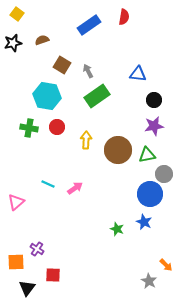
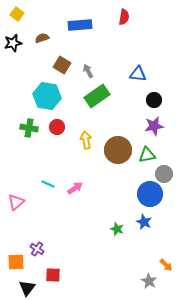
blue rectangle: moved 9 px left; rotated 30 degrees clockwise
brown semicircle: moved 2 px up
yellow arrow: rotated 12 degrees counterclockwise
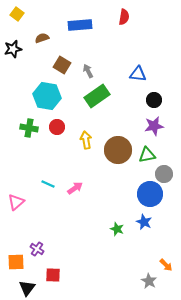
black star: moved 6 px down
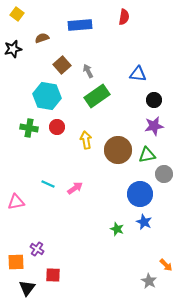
brown square: rotated 18 degrees clockwise
blue circle: moved 10 px left
pink triangle: rotated 30 degrees clockwise
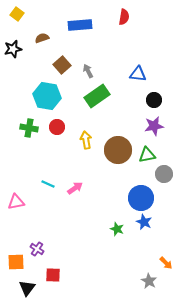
blue circle: moved 1 px right, 4 px down
orange arrow: moved 2 px up
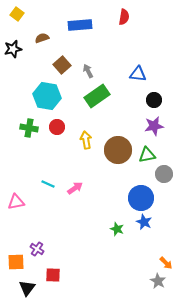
gray star: moved 9 px right
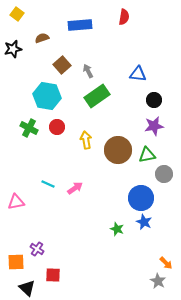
green cross: rotated 18 degrees clockwise
black triangle: rotated 24 degrees counterclockwise
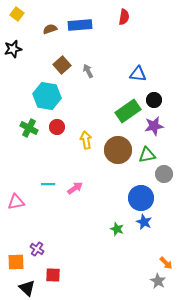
brown semicircle: moved 8 px right, 9 px up
green rectangle: moved 31 px right, 15 px down
cyan line: rotated 24 degrees counterclockwise
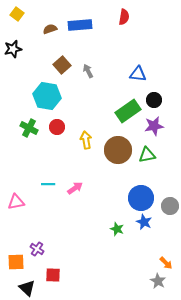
gray circle: moved 6 px right, 32 px down
